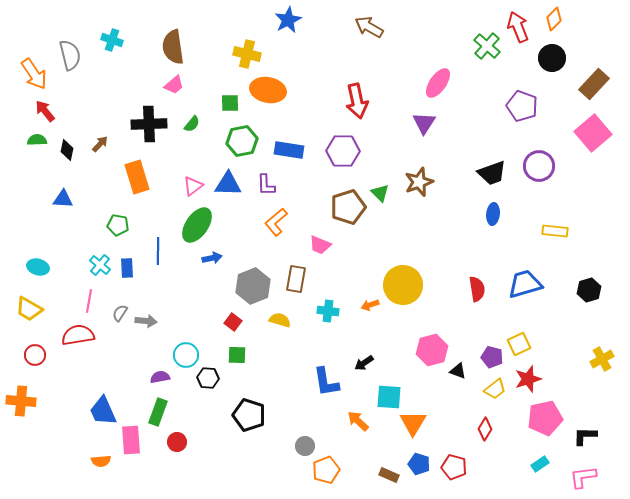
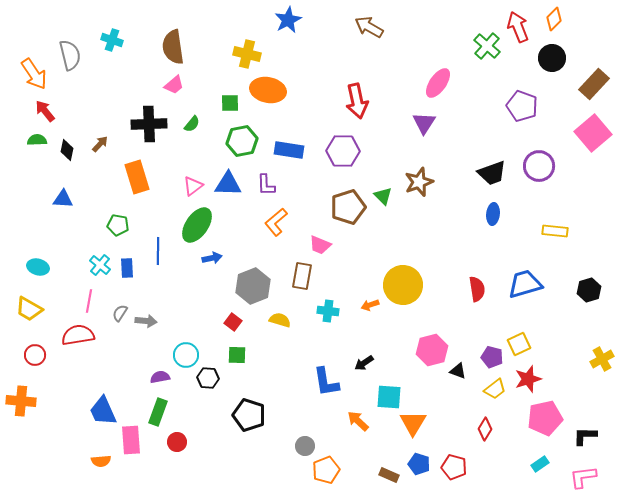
green triangle at (380, 193): moved 3 px right, 3 px down
brown rectangle at (296, 279): moved 6 px right, 3 px up
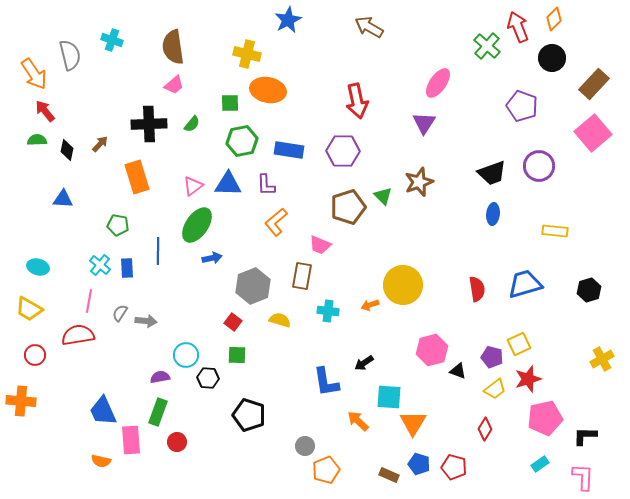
orange semicircle at (101, 461): rotated 18 degrees clockwise
pink L-shape at (583, 477): rotated 100 degrees clockwise
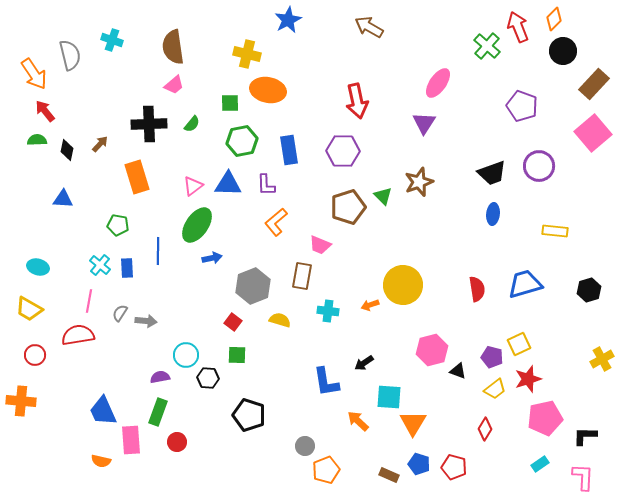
black circle at (552, 58): moved 11 px right, 7 px up
blue rectangle at (289, 150): rotated 72 degrees clockwise
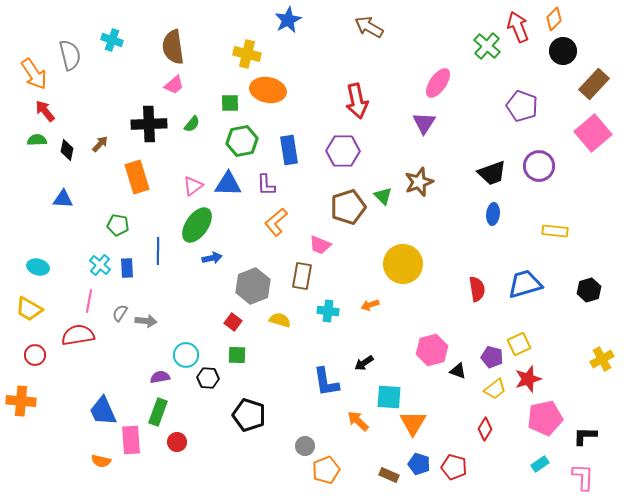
yellow circle at (403, 285): moved 21 px up
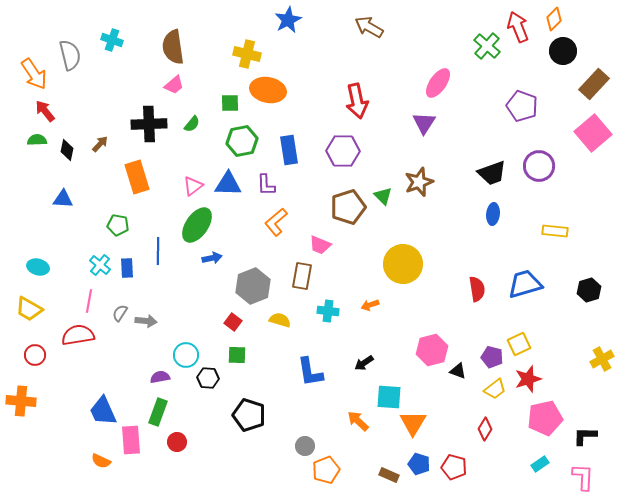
blue L-shape at (326, 382): moved 16 px left, 10 px up
orange semicircle at (101, 461): rotated 12 degrees clockwise
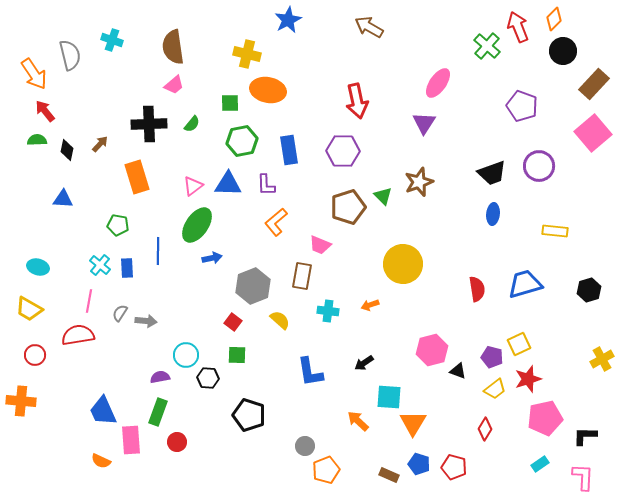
yellow semicircle at (280, 320): rotated 25 degrees clockwise
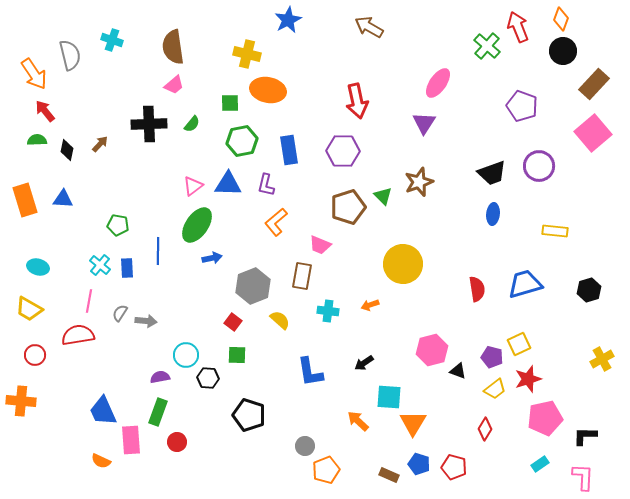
orange diamond at (554, 19): moved 7 px right; rotated 25 degrees counterclockwise
orange rectangle at (137, 177): moved 112 px left, 23 px down
purple L-shape at (266, 185): rotated 15 degrees clockwise
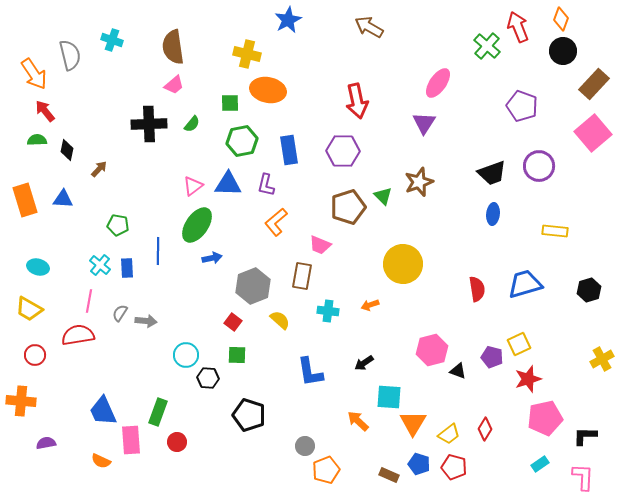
brown arrow at (100, 144): moved 1 px left, 25 px down
purple semicircle at (160, 377): moved 114 px left, 66 px down
yellow trapezoid at (495, 389): moved 46 px left, 45 px down
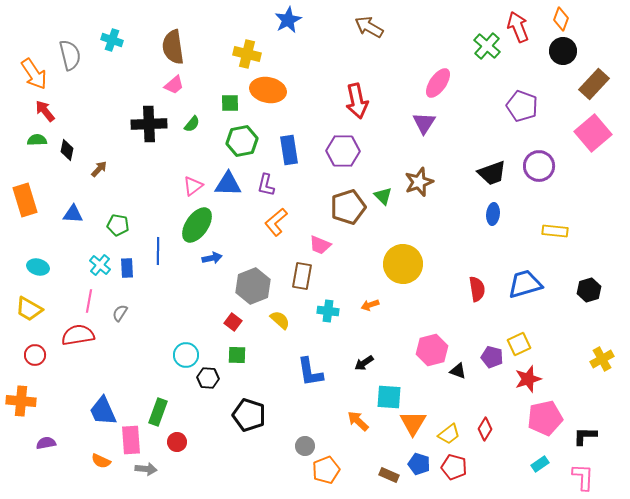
blue triangle at (63, 199): moved 10 px right, 15 px down
gray arrow at (146, 321): moved 148 px down
